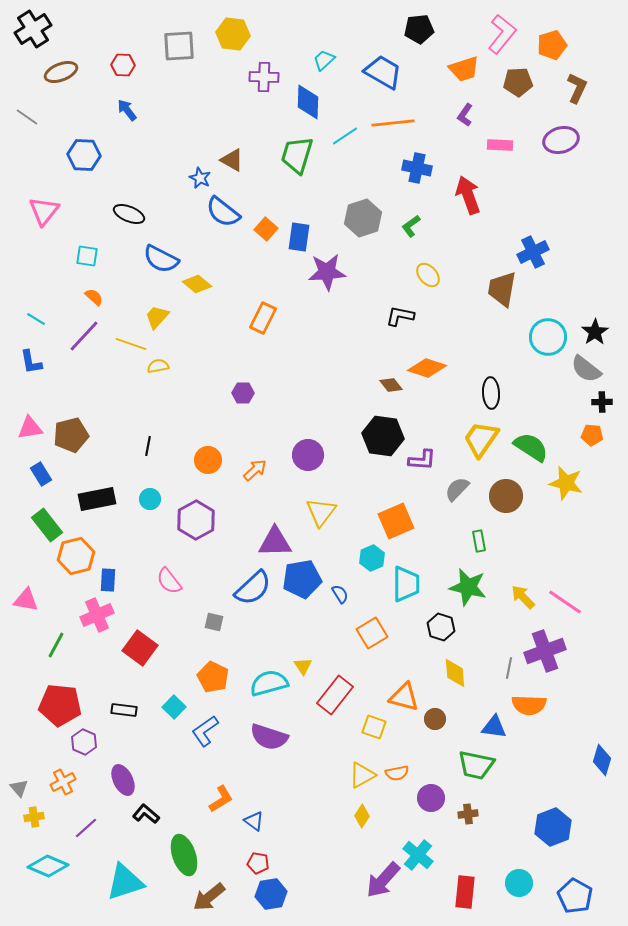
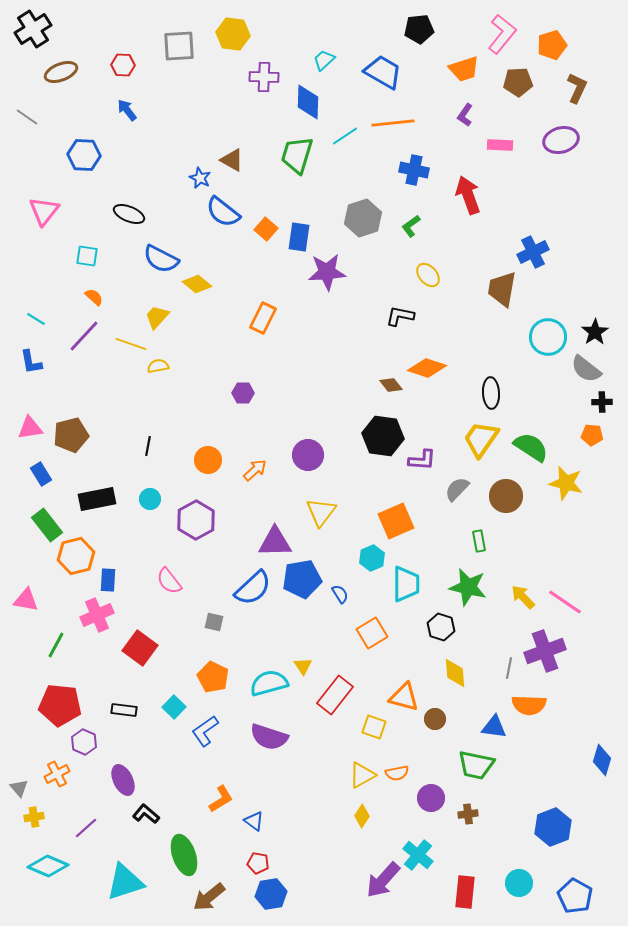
blue cross at (417, 168): moved 3 px left, 2 px down
orange cross at (63, 782): moved 6 px left, 8 px up
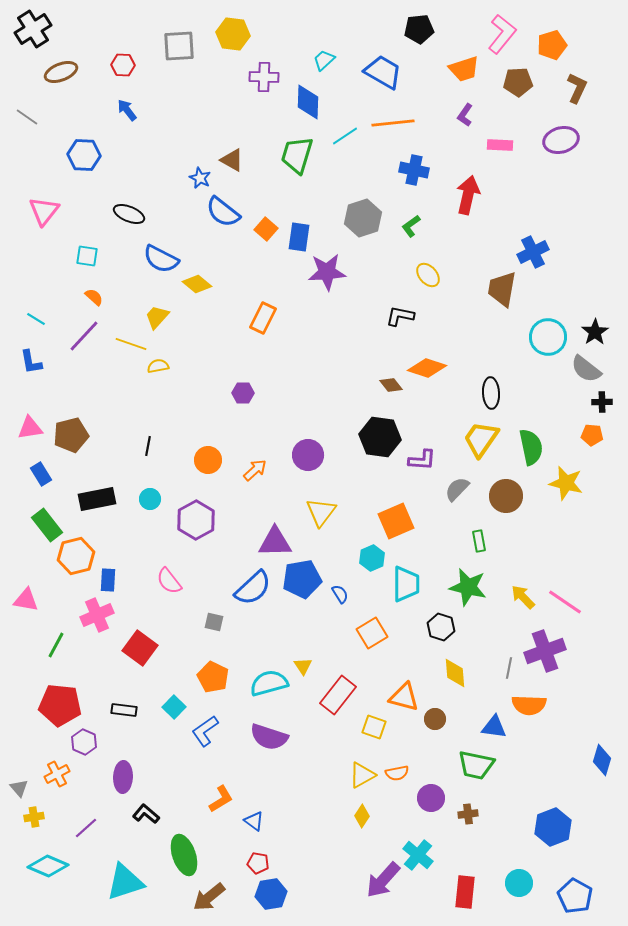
red arrow at (468, 195): rotated 33 degrees clockwise
black hexagon at (383, 436): moved 3 px left, 1 px down
green semicircle at (531, 447): rotated 45 degrees clockwise
red rectangle at (335, 695): moved 3 px right
purple ellipse at (123, 780): moved 3 px up; rotated 28 degrees clockwise
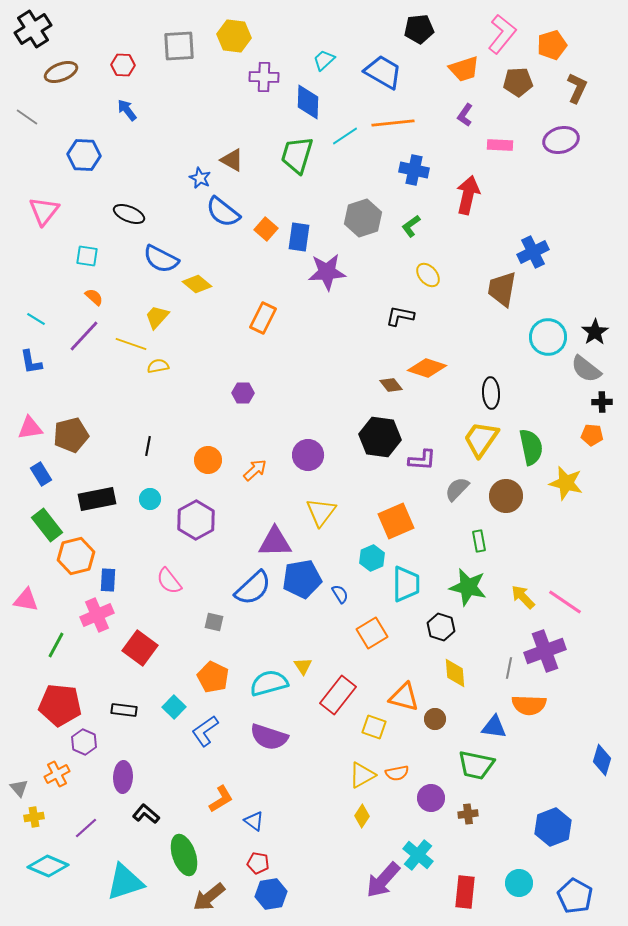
yellow hexagon at (233, 34): moved 1 px right, 2 px down
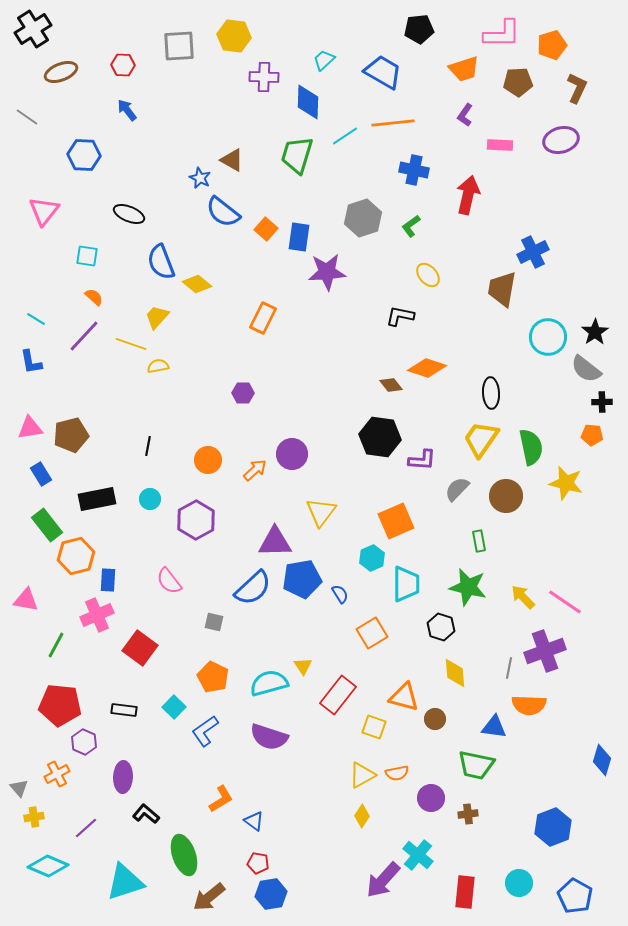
pink L-shape at (502, 34): rotated 51 degrees clockwise
blue semicircle at (161, 259): moved 3 px down; rotated 42 degrees clockwise
purple circle at (308, 455): moved 16 px left, 1 px up
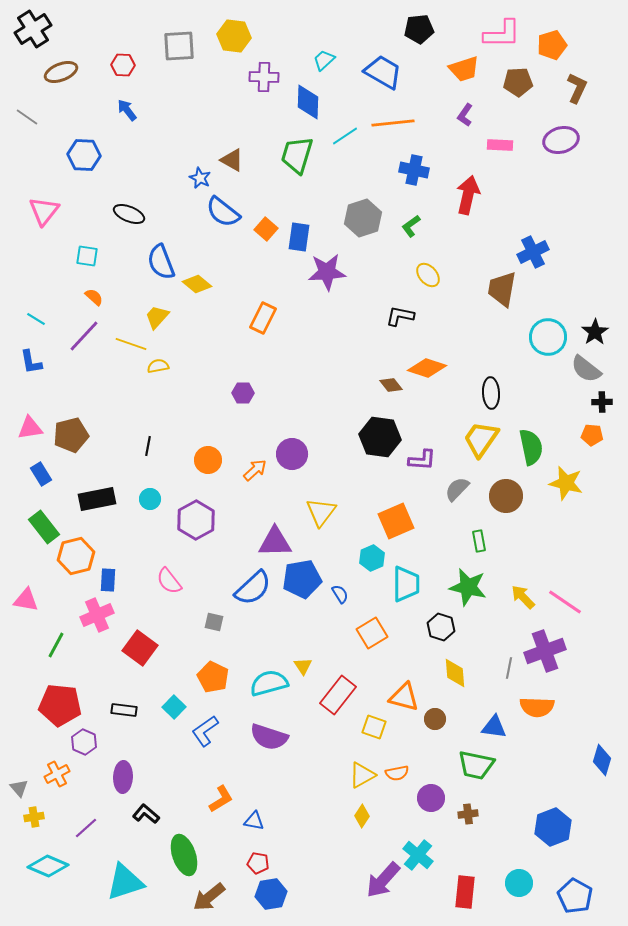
green rectangle at (47, 525): moved 3 px left, 2 px down
orange semicircle at (529, 705): moved 8 px right, 2 px down
blue triangle at (254, 821): rotated 25 degrees counterclockwise
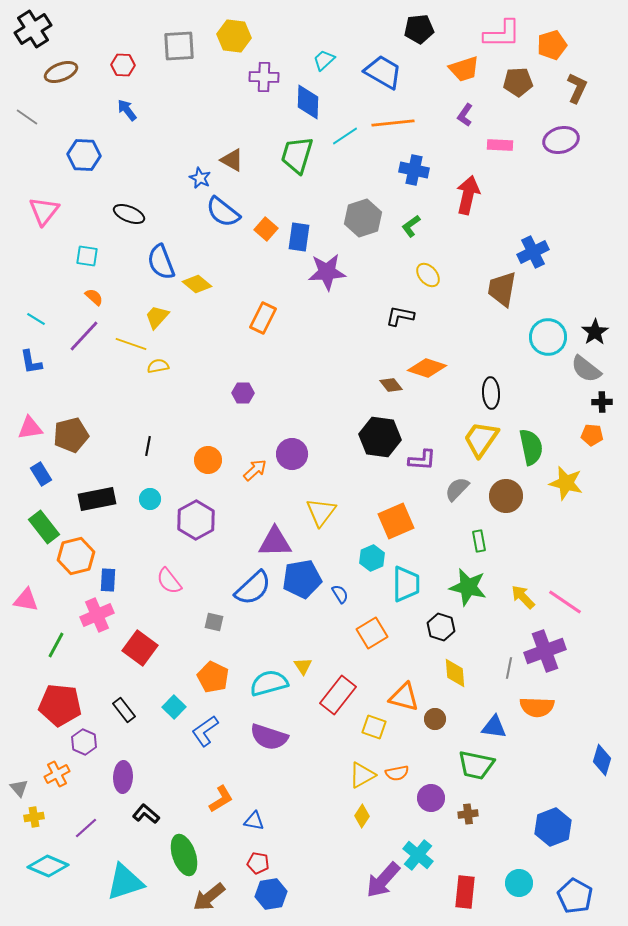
black rectangle at (124, 710): rotated 45 degrees clockwise
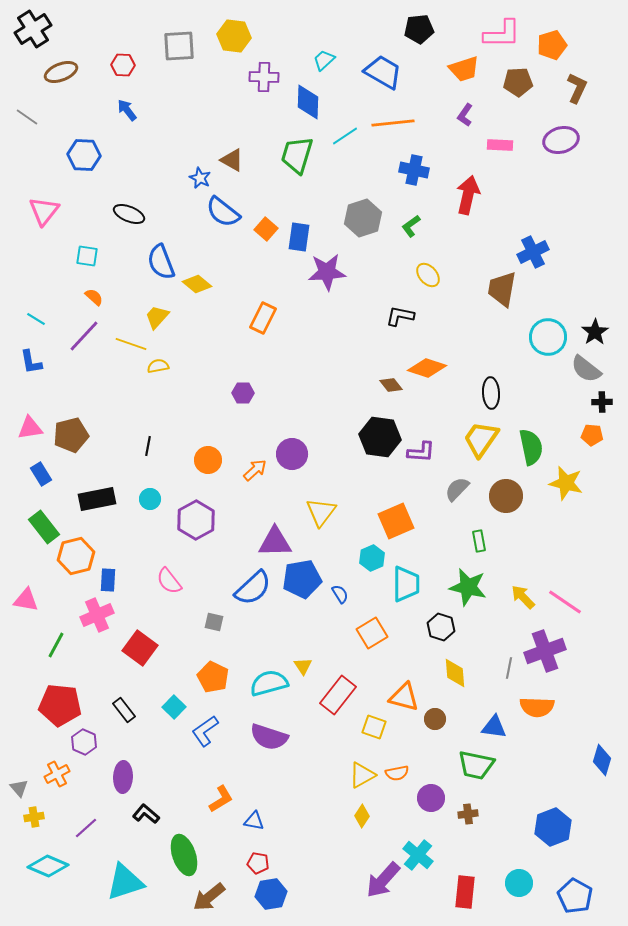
purple L-shape at (422, 460): moved 1 px left, 8 px up
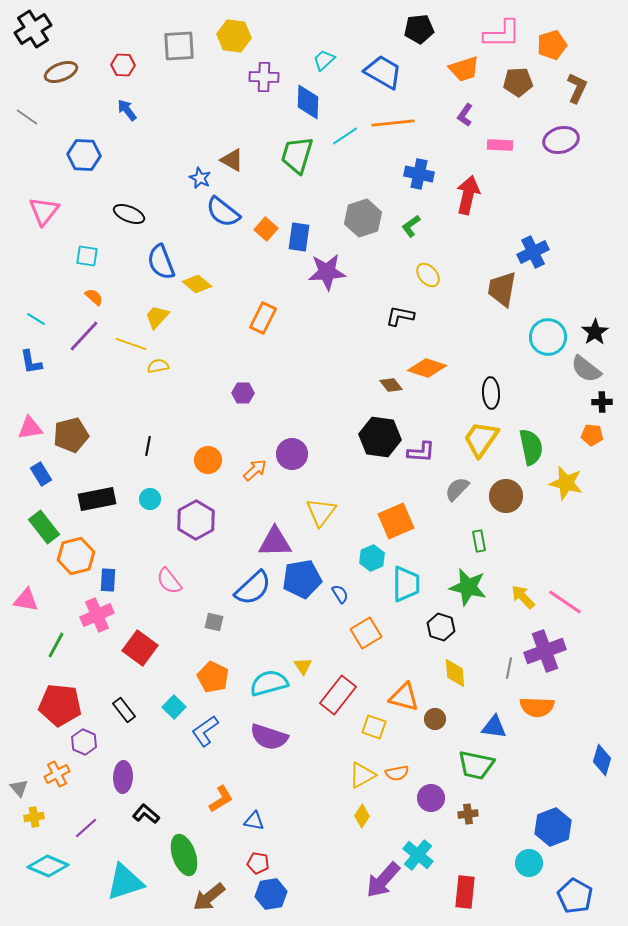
blue cross at (414, 170): moved 5 px right, 4 px down
orange square at (372, 633): moved 6 px left
cyan circle at (519, 883): moved 10 px right, 20 px up
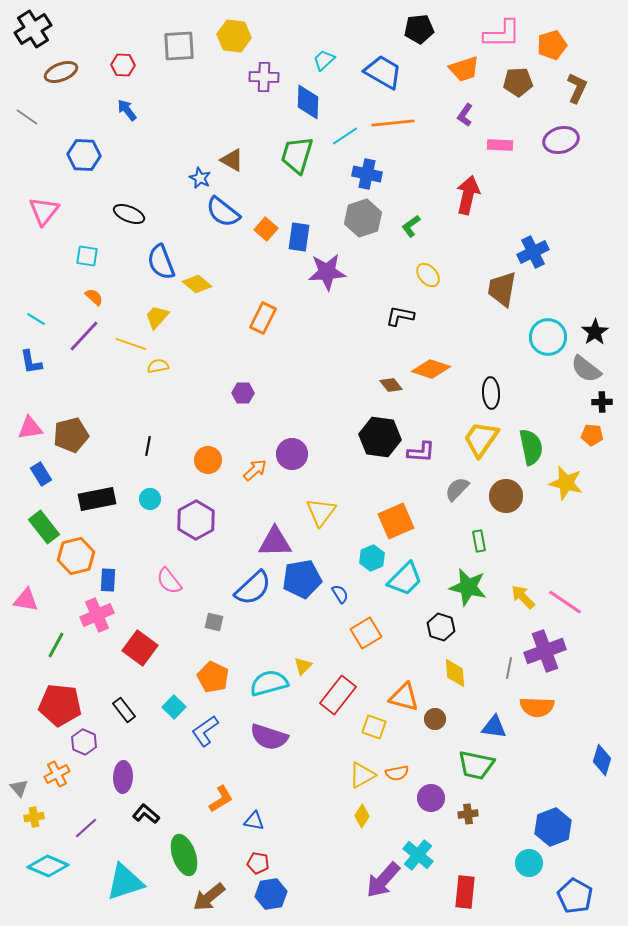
blue cross at (419, 174): moved 52 px left
orange diamond at (427, 368): moved 4 px right, 1 px down
cyan trapezoid at (406, 584): moved 1 px left, 5 px up; rotated 45 degrees clockwise
yellow triangle at (303, 666): rotated 18 degrees clockwise
